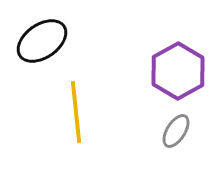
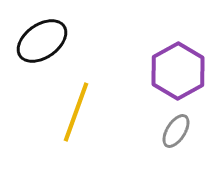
yellow line: rotated 26 degrees clockwise
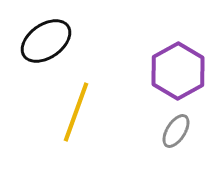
black ellipse: moved 4 px right
